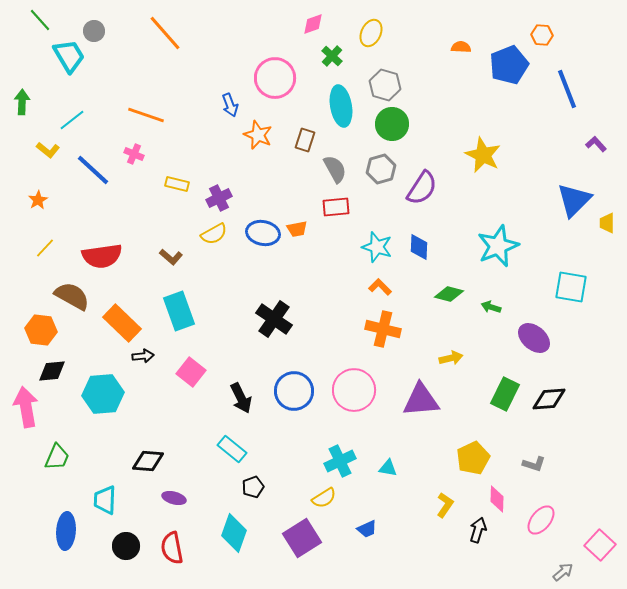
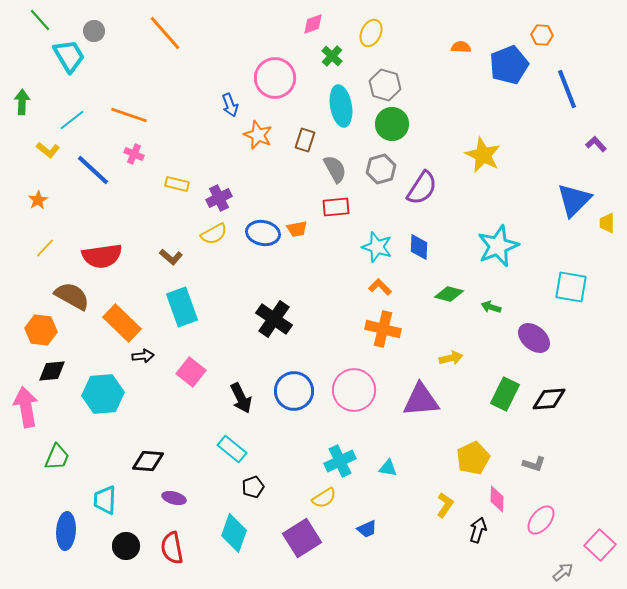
orange line at (146, 115): moved 17 px left
cyan rectangle at (179, 311): moved 3 px right, 4 px up
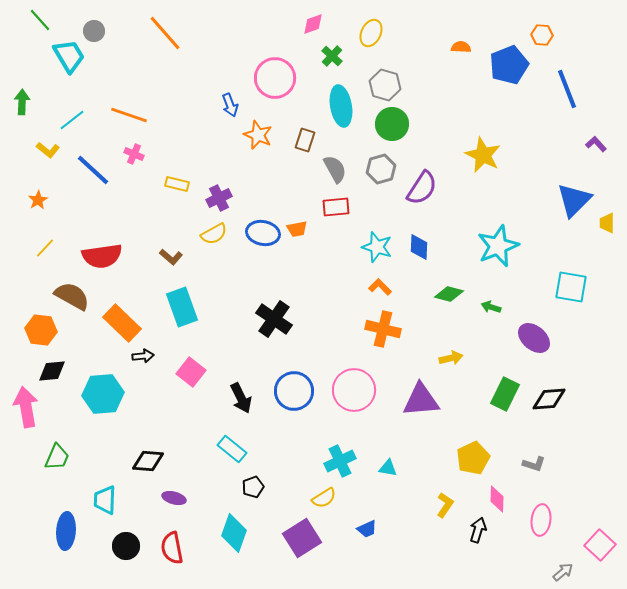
pink ellipse at (541, 520): rotated 32 degrees counterclockwise
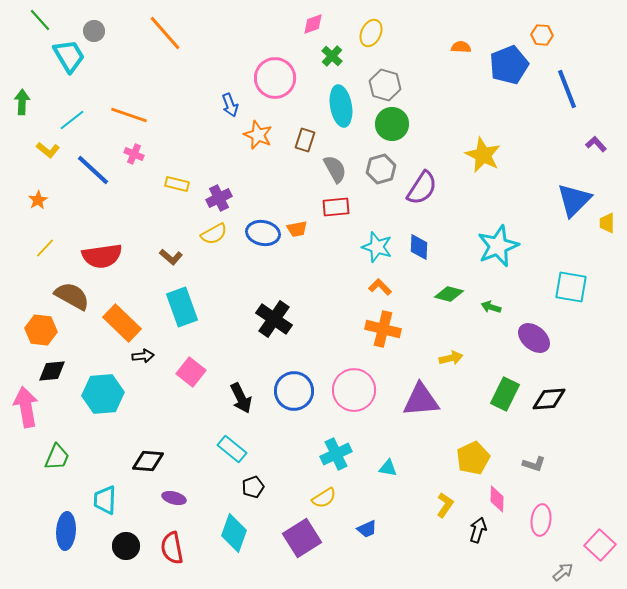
cyan cross at (340, 461): moved 4 px left, 7 px up
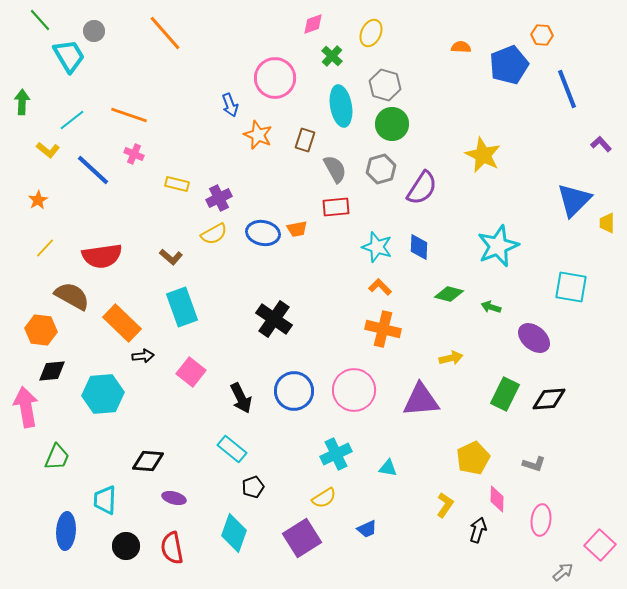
purple L-shape at (596, 144): moved 5 px right
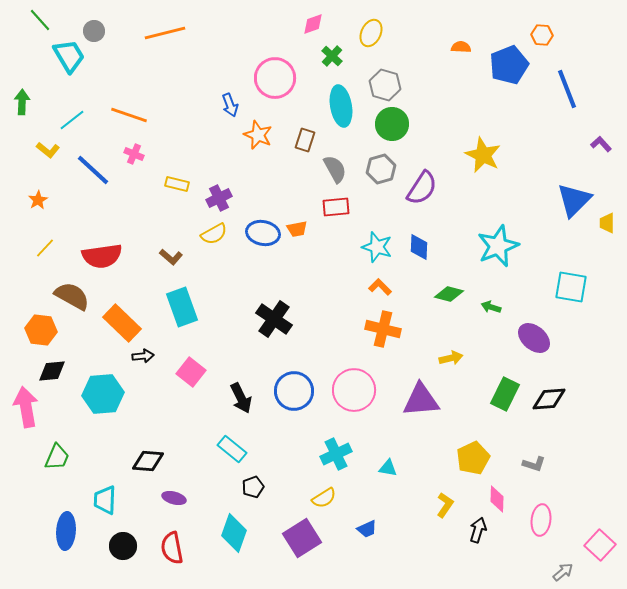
orange line at (165, 33): rotated 63 degrees counterclockwise
black circle at (126, 546): moved 3 px left
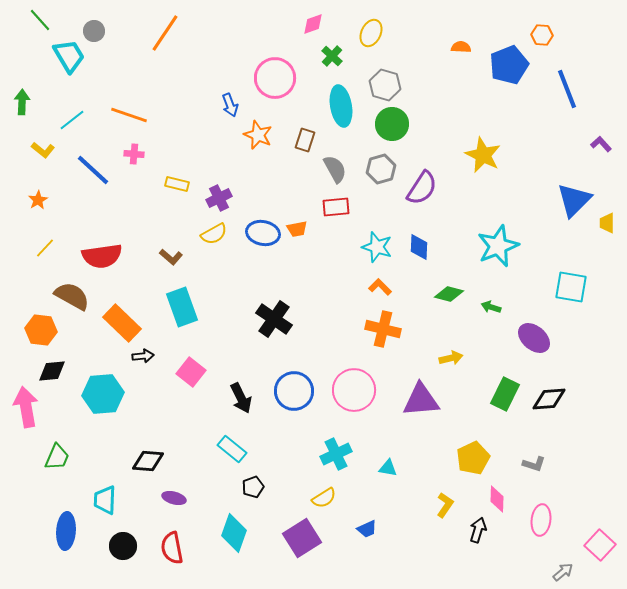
orange line at (165, 33): rotated 42 degrees counterclockwise
yellow L-shape at (48, 150): moved 5 px left
pink cross at (134, 154): rotated 18 degrees counterclockwise
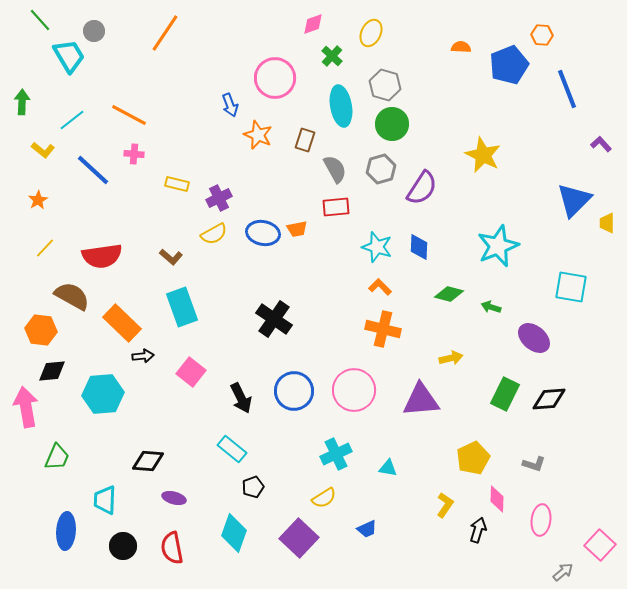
orange line at (129, 115): rotated 9 degrees clockwise
purple square at (302, 538): moved 3 px left; rotated 15 degrees counterclockwise
